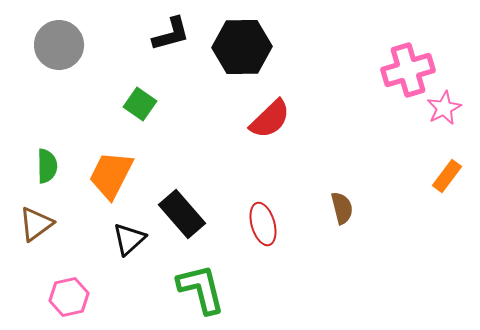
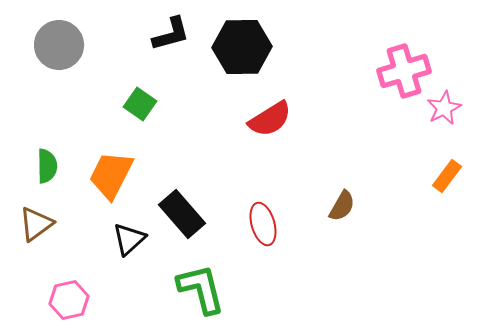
pink cross: moved 4 px left, 1 px down
red semicircle: rotated 12 degrees clockwise
brown semicircle: moved 2 px up; rotated 44 degrees clockwise
pink hexagon: moved 3 px down
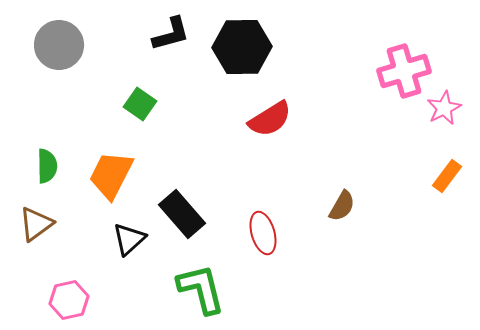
red ellipse: moved 9 px down
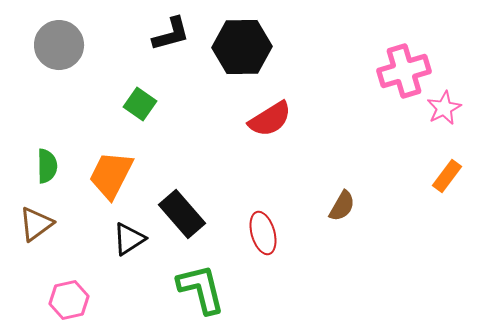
black triangle: rotated 9 degrees clockwise
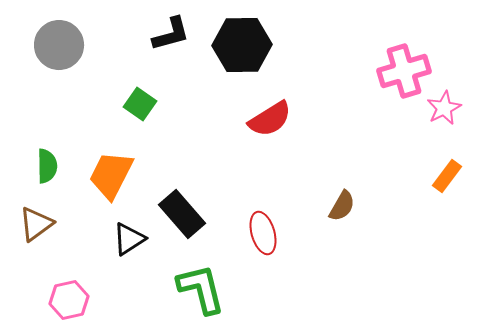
black hexagon: moved 2 px up
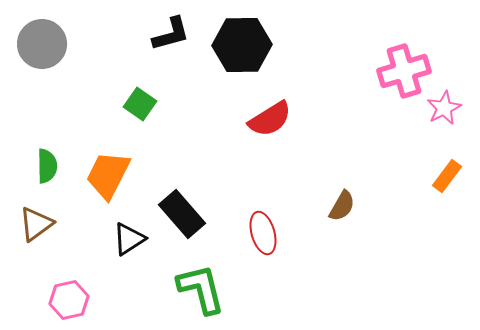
gray circle: moved 17 px left, 1 px up
orange trapezoid: moved 3 px left
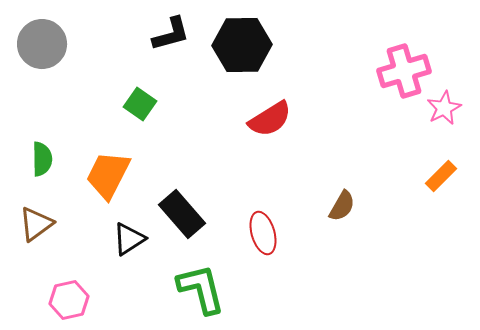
green semicircle: moved 5 px left, 7 px up
orange rectangle: moved 6 px left; rotated 8 degrees clockwise
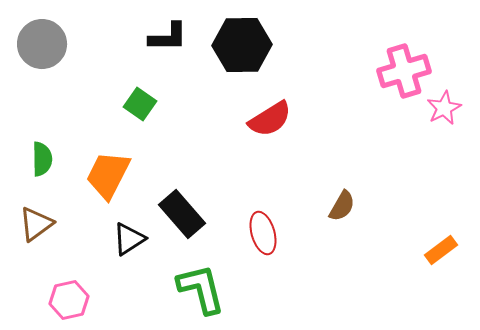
black L-shape: moved 3 px left, 3 px down; rotated 15 degrees clockwise
orange rectangle: moved 74 px down; rotated 8 degrees clockwise
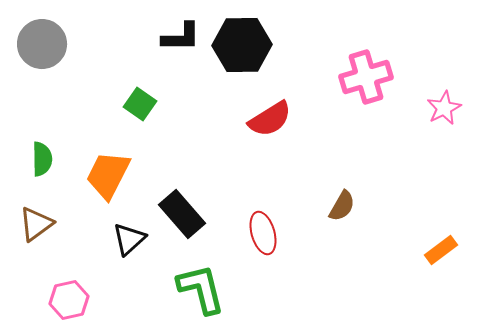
black L-shape: moved 13 px right
pink cross: moved 38 px left, 6 px down
black triangle: rotated 9 degrees counterclockwise
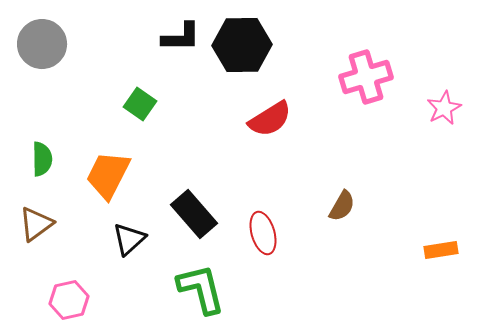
black rectangle: moved 12 px right
orange rectangle: rotated 28 degrees clockwise
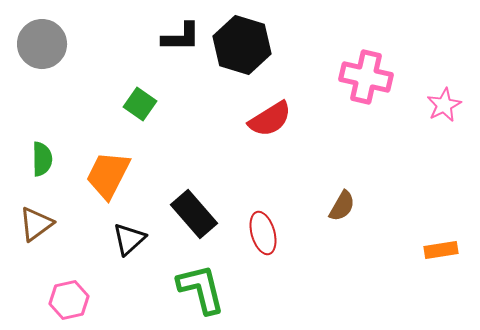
black hexagon: rotated 18 degrees clockwise
pink cross: rotated 30 degrees clockwise
pink star: moved 3 px up
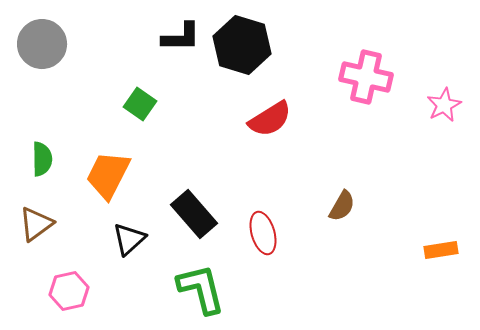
pink hexagon: moved 9 px up
